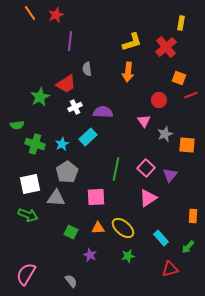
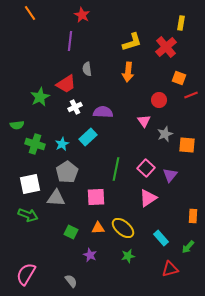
red star at (56, 15): moved 26 px right; rotated 21 degrees counterclockwise
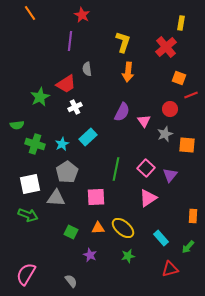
yellow L-shape at (132, 42): moved 9 px left; rotated 55 degrees counterclockwise
red circle at (159, 100): moved 11 px right, 9 px down
purple semicircle at (103, 112): moved 19 px right; rotated 114 degrees clockwise
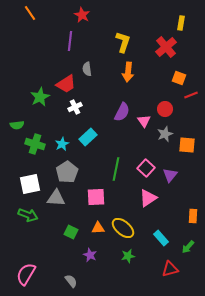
red circle at (170, 109): moved 5 px left
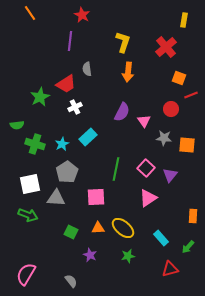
yellow rectangle at (181, 23): moved 3 px right, 3 px up
red circle at (165, 109): moved 6 px right
gray star at (165, 134): moved 1 px left, 4 px down; rotated 28 degrees clockwise
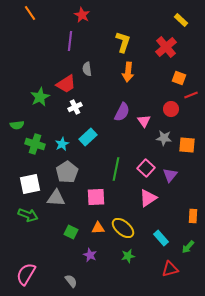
yellow rectangle at (184, 20): moved 3 px left; rotated 56 degrees counterclockwise
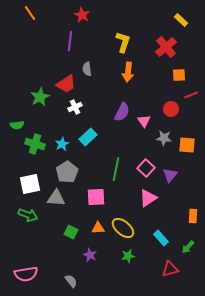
orange square at (179, 78): moved 3 px up; rotated 24 degrees counterclockwise
pink semicircle at (26, 274): rotated 130 degrees counterclockwise
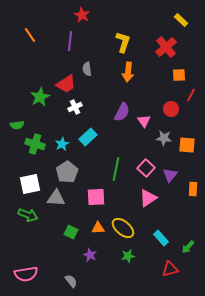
orange line at (30, 13): moved 22 px down
red line at (191, 95): rotated 40 degrees counterclockwise
orange rectangle at (193, 216): moved 27 px up
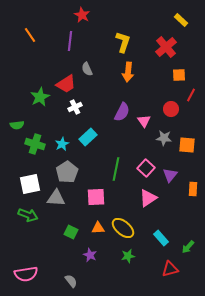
gray semicircle at (87, 69): rotated 16 degrees counterclockwise
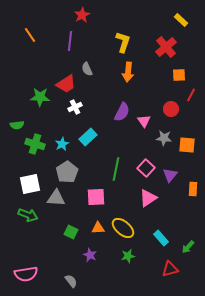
red star at (82, 15): rotated 14 degrees clockwise
green star at (40, 97): rotated 30 degrees clockwise
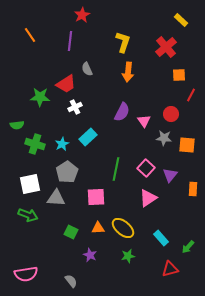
red circle at (171, 109): moved 5 px down
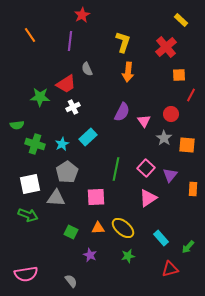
white cross at (75, 107): moved 2 px left
gray star at (164, 138): rotated 28 degrees clockwise
